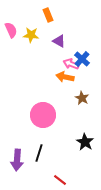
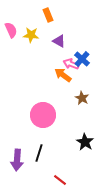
orange arrow: moved 2 px left, 2 px up; rotated 24 degrees clockwise
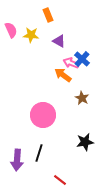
pink arrow: moved 1 px up
black star: rotated 30 degrees clockwise
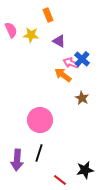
pink circle: moved 3 px left, 5 px down
black star: moved 28 px down
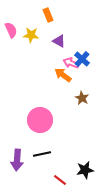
black line: moved 3 px right, 1 px down; rotated 60 degrees clockwise
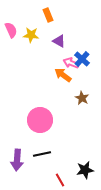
red line: rotated 24 degrees clockwise
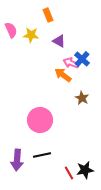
black line: moved 1 px down
red line: moved 9 px right, 7 px up
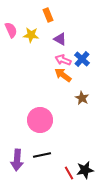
purple triangle: moved 1 px right, 2 px up
pink arrow: moved 8 px left, 3 px up
